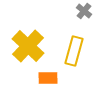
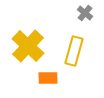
gray cross: moved 1 px right, 2 px down
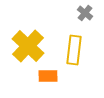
yellow rectangle: moved 1 px up; rotated 8 degrees counterclockwise
orange rectangle: moved 2 px up
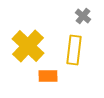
gray cross: moved 2 px left, 3 px down
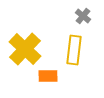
yellow cross: moved 3 px left, 3 px down
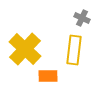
gray cross: moved 1 px left, 2 px down; rotated 14 degrees counterclockwise
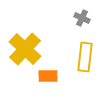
yellow rectangle: moved 11 px right, 7 px down
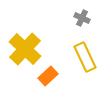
yellow rectangle: rotated 32 degrees counterclockwise
orange rectangle: rotated 42 degrees counterclockwise
